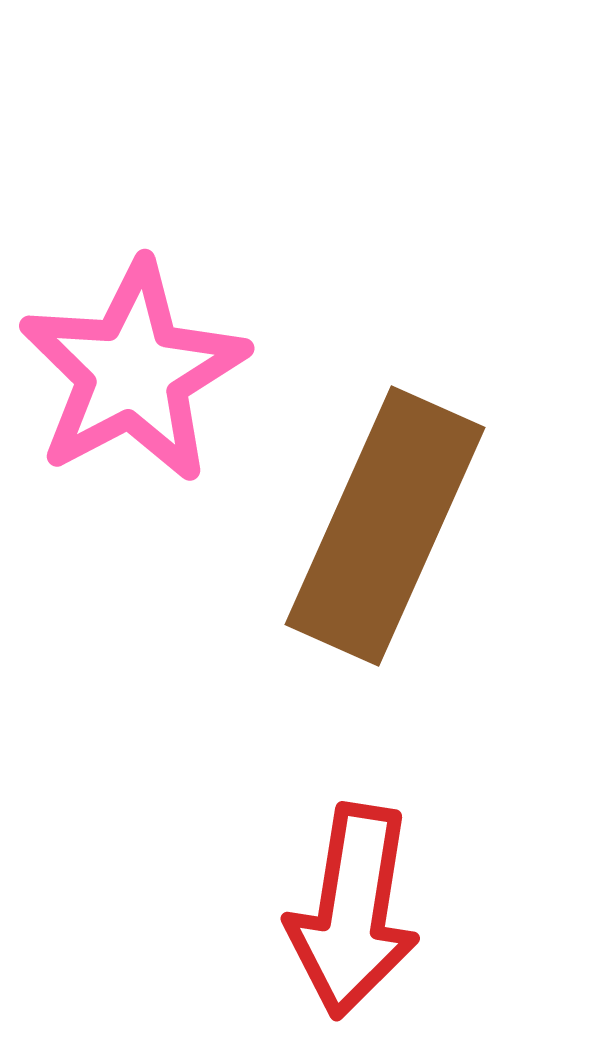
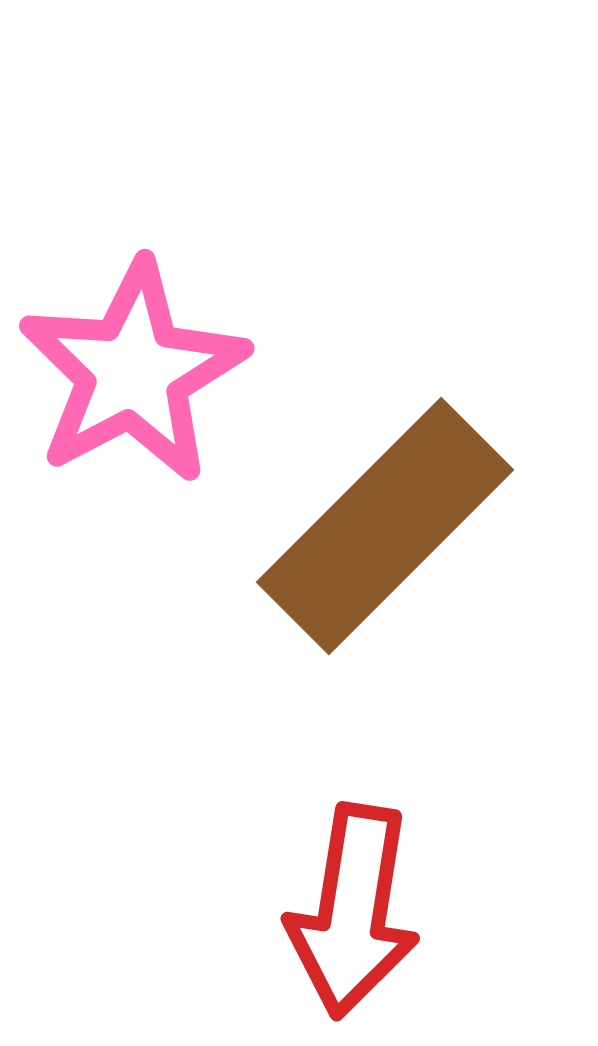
brown rectangle: rotated 21 degrees clockwise
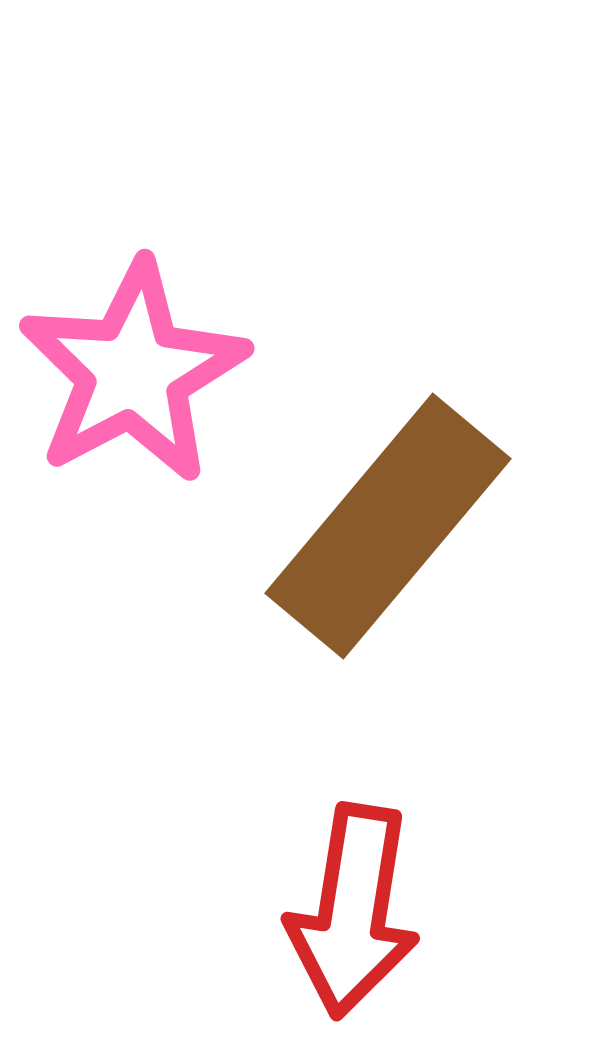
brown rectangle: moved 3 px right; rotated 5 degrees counterclockwise
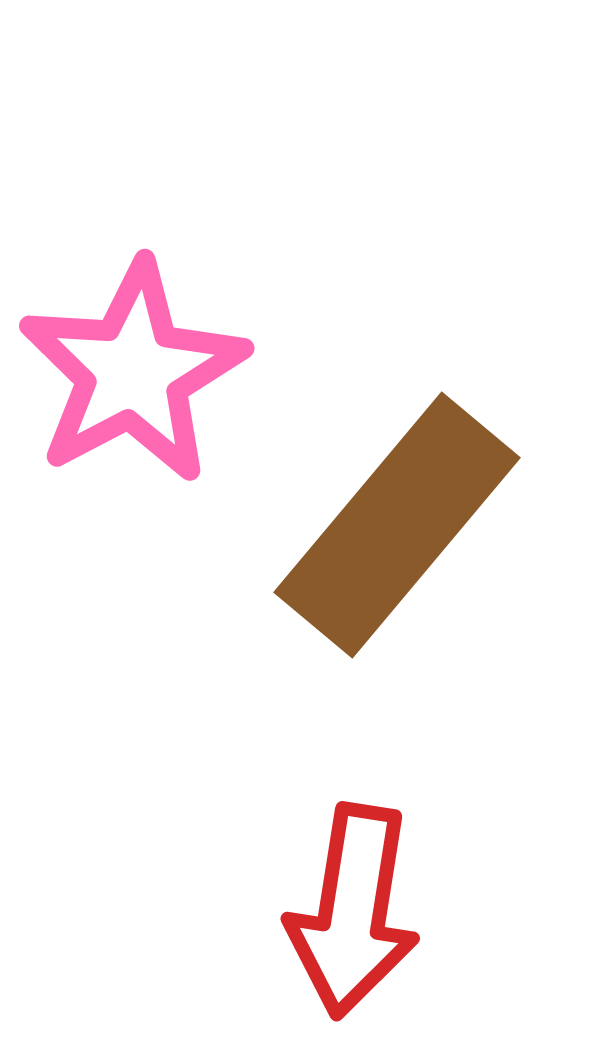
brown rectangle: moved 9 px right, 1 px up
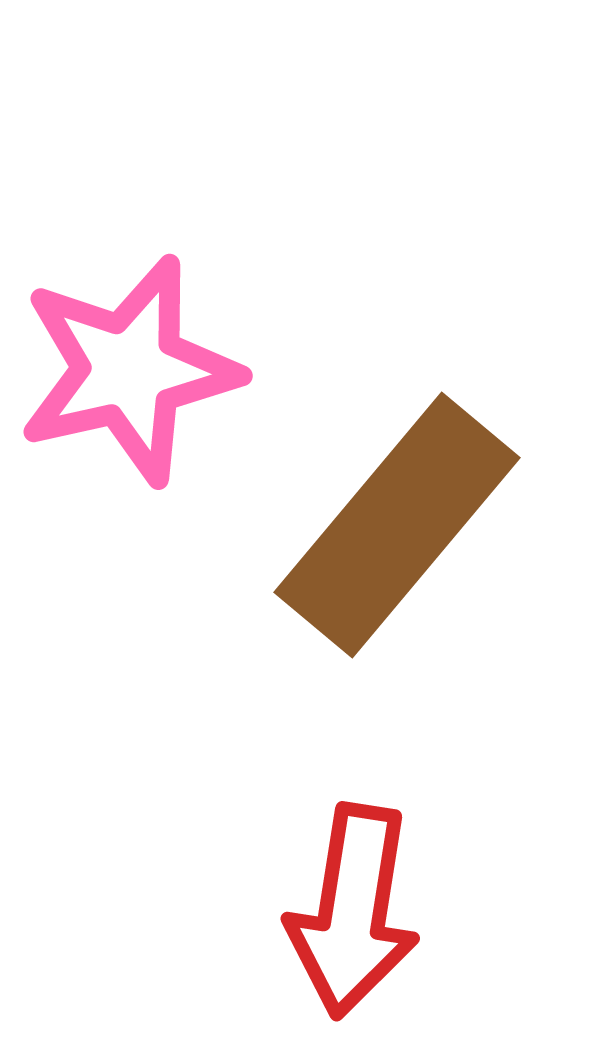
pink star: moved 4 px left, 2 px up; rotated 15 degrees clockwise
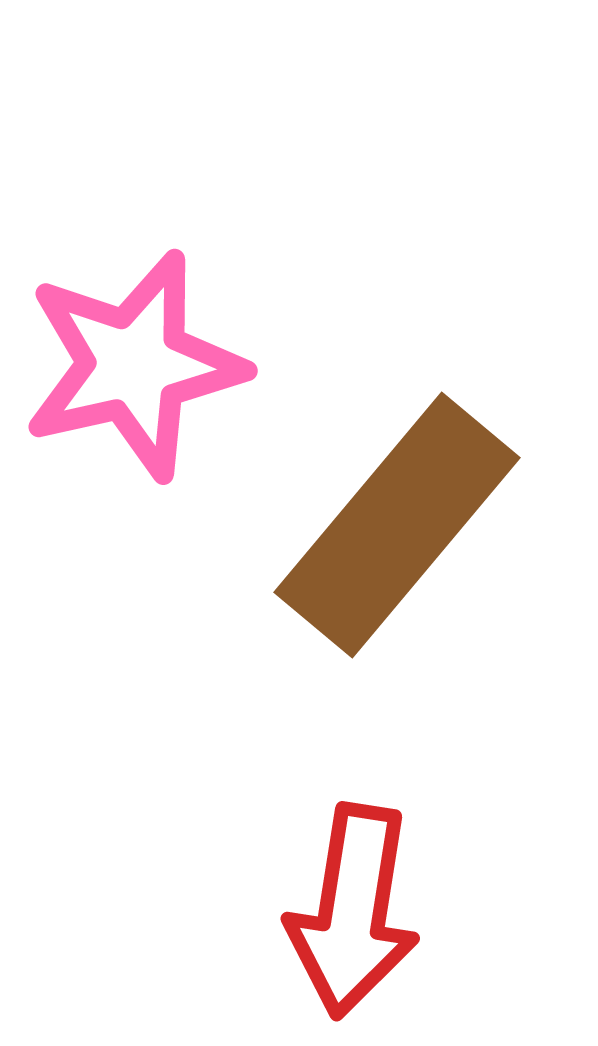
pink star: moved 5 px right, 5 px up
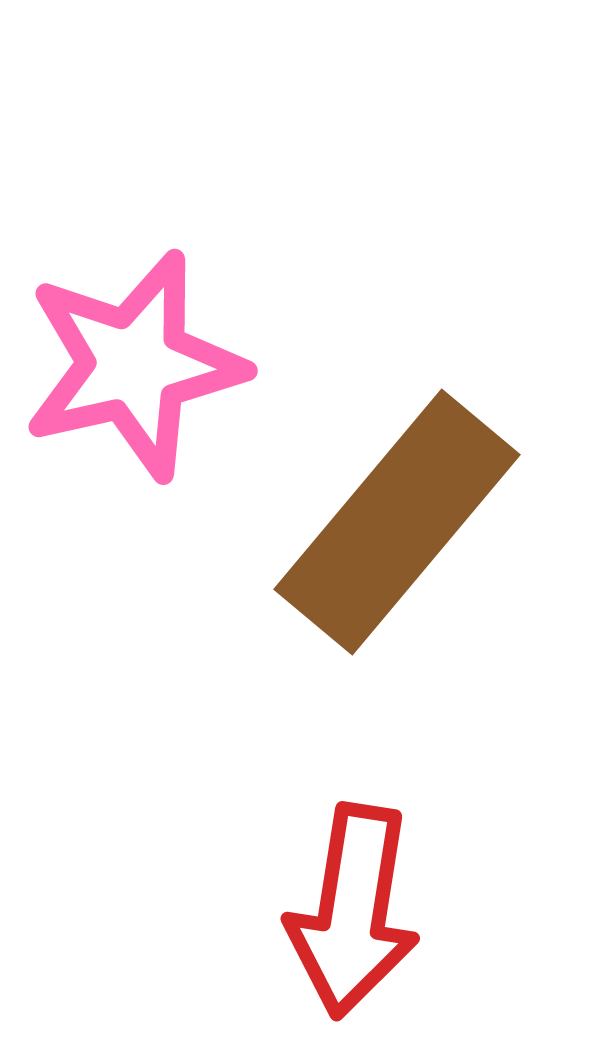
brown rectangle: moved 3 px up
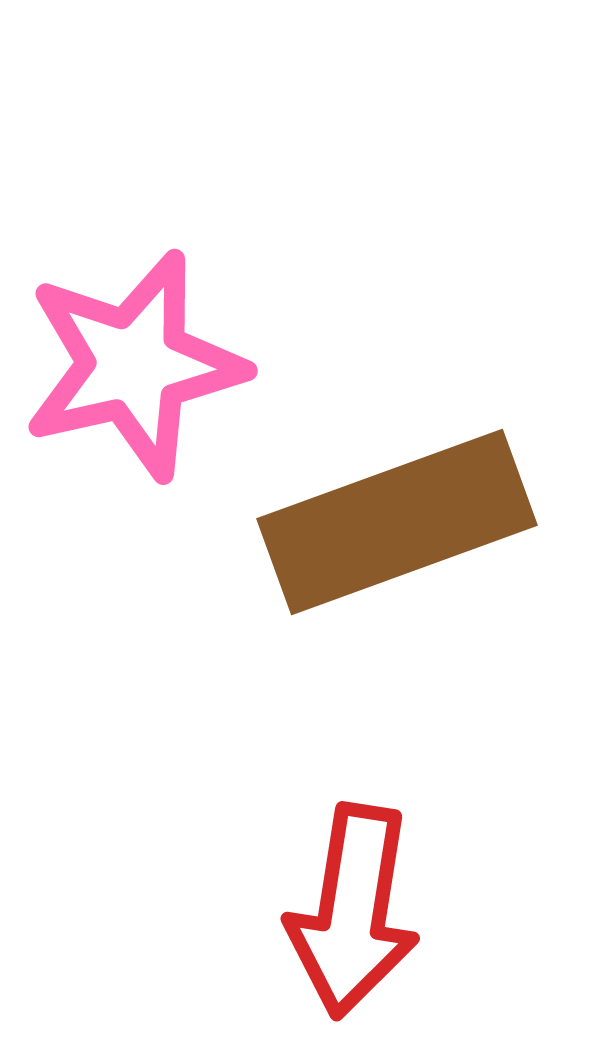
brown rectangle: rotated 30 degrees clockwise
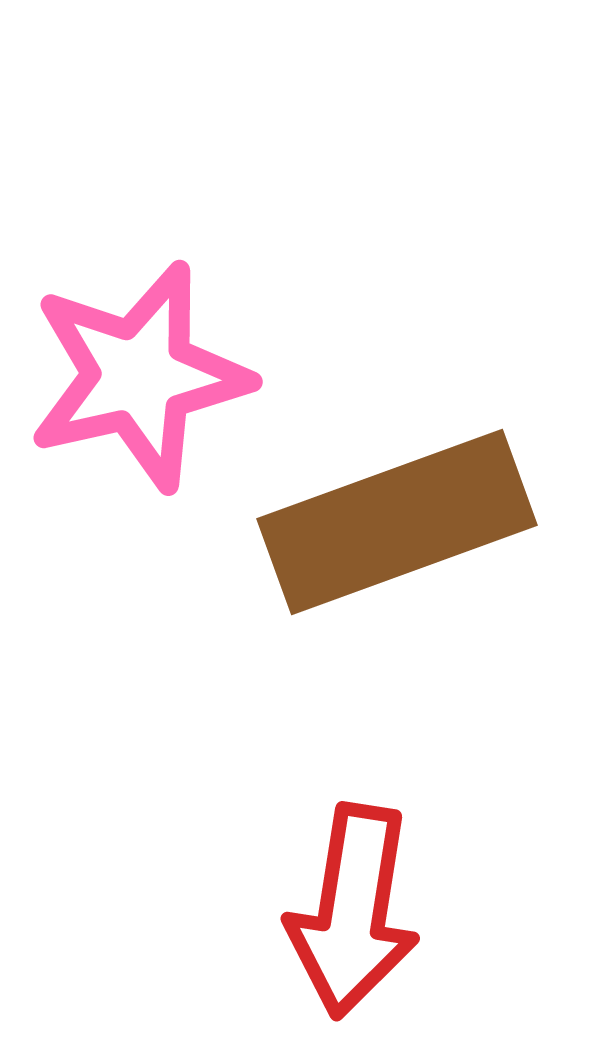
pink star: moved 5 px right, 11 px down
